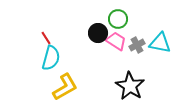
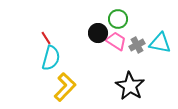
yellow L-shape: rotated 16 degrees counterclockwise
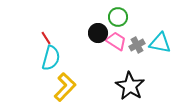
green circle: moved 2 px up
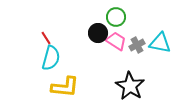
green circle: moved 2 px left
yellow L-shape: rotated 52 degrees clockwise
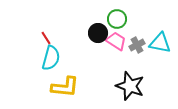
green circle: moved 1 px right, 2 px down
black star: rotated 12 degrees counterclockwise
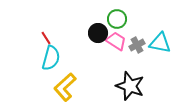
yellow L-shape: rotated 132 degrees clockwise
